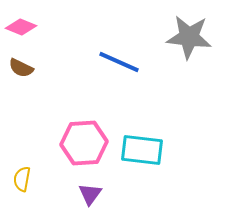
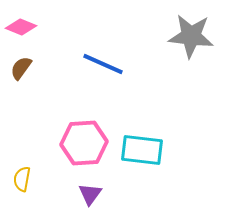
gray star: moved 2 px right, 1 px up
blue line: moved 16 px left, 2 px down
brown semicircle: rotated 100 degrees clockwise
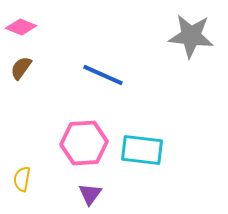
blue line: moved 11 px down
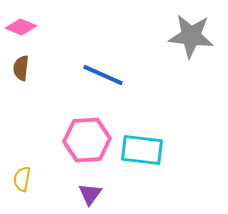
brown semicircle: rotated 30 degrees counterclockwise
pink hexagon: moved 3 px right, 3 px up
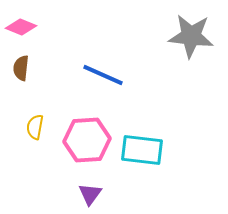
yellow semicircle: moved 13 px right, 52 px up
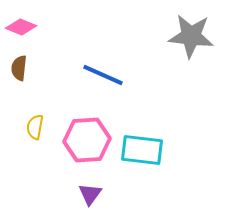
brown semicircle: moved 2 px left
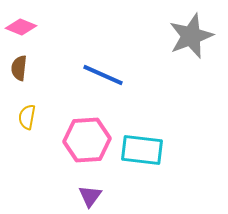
gray star: rotated 27 degrees counterclockwise
yellow semicircle: moved 8 px left, 10 px up
purple triangle: moved 2 px down
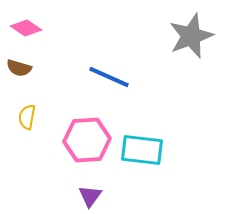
pink diamond: moved 5 px right, 1 px down; rotated 12 degrees clockwise
brown semicircle: rotated 80 degrees counterclockwise
blue line: moved 6 px right, 2 px down
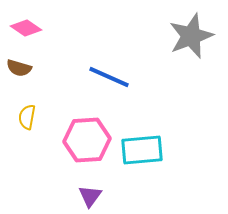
cyan rectangle: rotated 12 degrees counterclockwise
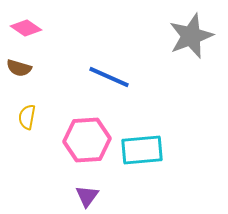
purple triangle: moved 3 px left
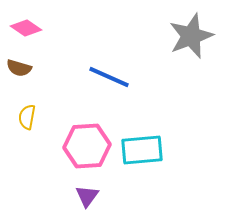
pink hexagon: moved 6 px down
